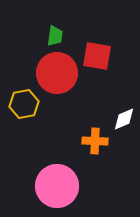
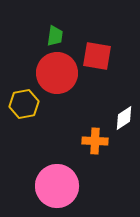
white diamond: moved 1 px up; rotated 10 degrees counterclockwise
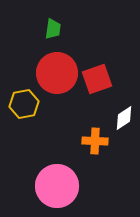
green trapezoid: moved 2 px left, 7 px up
red square: moved 23 px down; rotated 28 degrees counterclockwise
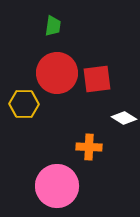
green trapezoid: moved 3 px up
red square: rotated 12 degrees clockwise
yellow hexagon: rotated 12 degrees clockwise
white diamond: rotated 65 degrees clockwise
orange cross: moved 6 px left, 6 px down
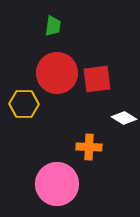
pink circle: moved 2 px up
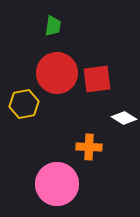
yellow hexagon: rotated 12 degrees counterclockwise
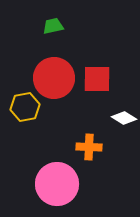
green trapezoid: rotated 110 degrees counterclockwise
red circle: moved 3 px left, 5 px down
red square: rotated 8 degrees clockwise
yellow hexagon: moved 1 px right, 3 px down
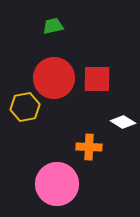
white diamond: moved 1 px left, 4 px down
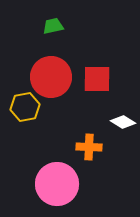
red circle: moved 3 px left, 1 px up
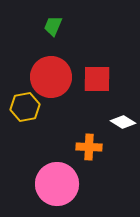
green trapezoid: rotated 55 degrees counterclockwise
